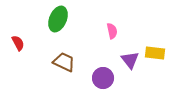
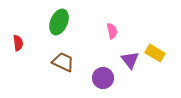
green ellipse: moved 1 px right, 3 px down
red semicircle: rotated 21 degrees clockwise
yellow rectangle: rotated 24 degrees clockwise
brown trapezoid: moved 1 px left
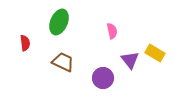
red semicircle: moved 7 px right
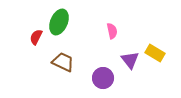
red semicircle: moved 11 px right, 6 px up; rotated 147 degrees counterclockwise
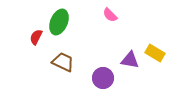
pink semicircle: moved 2 px left, 16 px up; rotated 147 degrees clockwise
purple triangle: rotated 42 degrees counterclockwise
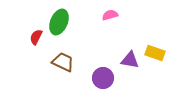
pink semicircle: rotated 119 degrees clockwise
yellow rectangle: rotated 12 degrees counterclockwise
